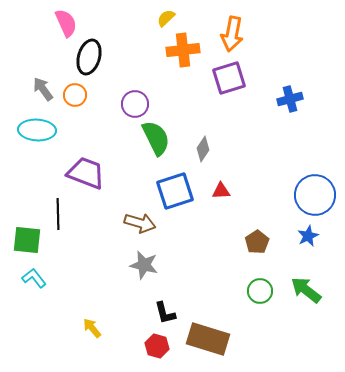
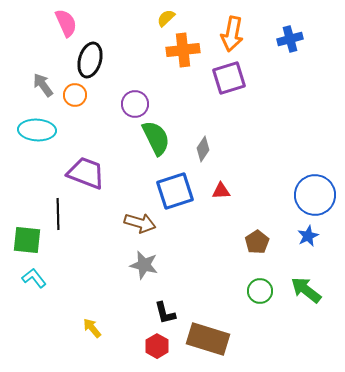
black ellipse: moved 1 px right, 3 px down
gray arrow: moved 4 px up
blue cross: moved 60 px up
red hexagon: rotated 15 degrees clockwise
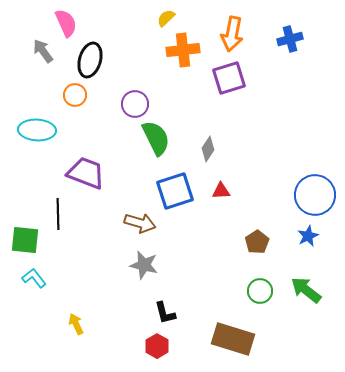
gray arrow: moved 34 px up
gray diamond: moved 5 px right
green square: moved 2 px left
yellow arrow: moved 16 px left, 4 px up; rotated 15 degrees clockwise
brown rectangle: moved 25 px right
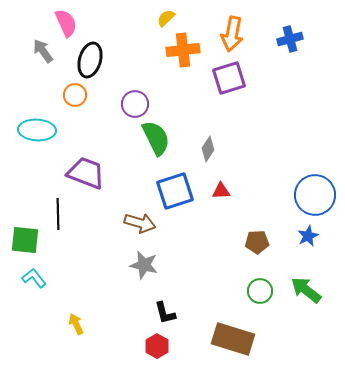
brown pentagon: rotated 30 degrees clockwise
